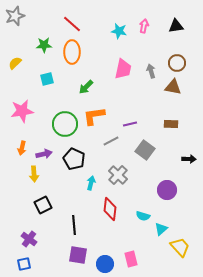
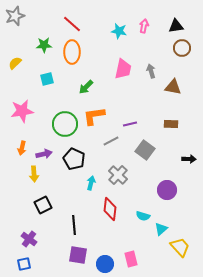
brown circle: moved 5 px right, 15 px up
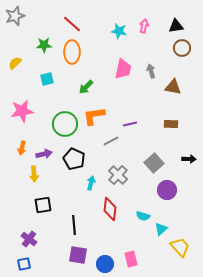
gray square: moved 9 px right, 13 px down; rotated 12 degrees clockwise
black square: rotated 18 degrees clockwise
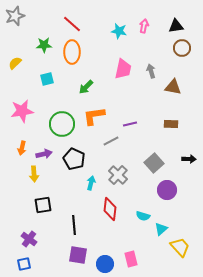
green circle: moved 3 px left
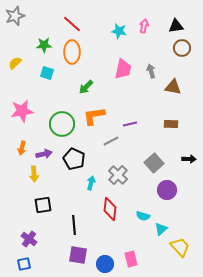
cyan square: moved 6 px up; rotated 32 degrees clockwise
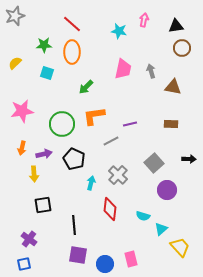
pink arrow: moved 6 px up
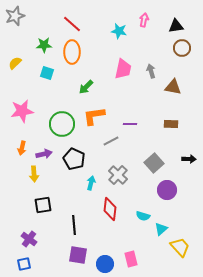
purple line: rotated 16 degrees clockwise
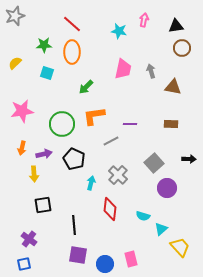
purple circle: moved 2 px up
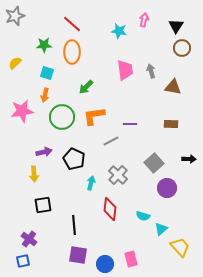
black triangle: rotated 49 degrees counterclockwise
pink trapezoid: moved 2 px right, 1 px down; rotated 20 degrees counterclockwise
green circle: moved 7 px up
orange arrow: moved 23 px right, 53 px up
purple arrow: moved 2 px up
blue square: moved 1 px left, 3 px up
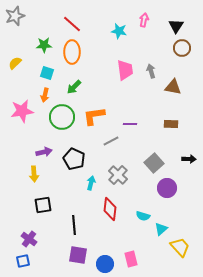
green arrow: moved 12 px left
